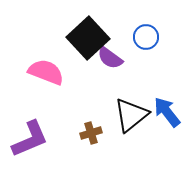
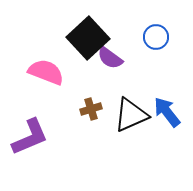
blue circle: moved 10 px right
black triangle: rotated 15 degrees clockwise
brown cross: moved 24 px up
purple L-shape: moved 2 px up
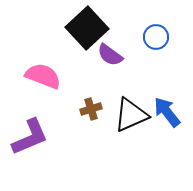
black square: moved 1 px left, 10 px up
purple semicircle: moved 3 px up
pink semicircle: moved 3 px left, 4 px down
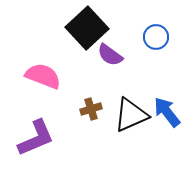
purple L-shape: moved 6 px right, 1 px down
